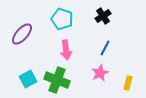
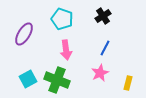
purple ellipse: moved 2 px right; rotated 10 degrees counterclockwise
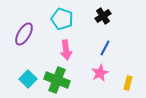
cyan square: rotated 18 degrees counterclockwise
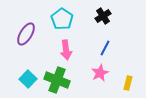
cyan pentagon: rotated 15 degrees clockwise
purple ellipse: moved 2 px right
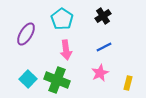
blue line: moved 1 px left, 1 px up; rotated 35 degrees clockwise
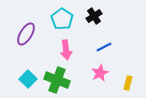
black cross: moved 9 px left
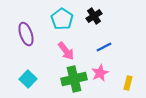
purple ellipse: rotated 50 degrees counterclockwise
pink arrow: moved 1 px down; rotated 30 degrees counterclockwise
green cross: moved 17 px right, 1 px up; rotated 35 degrees counterclockwise
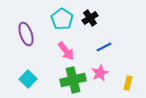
black cross: moved 4 px left, 2 px down
green cross: moved 1 px left, 1 px down
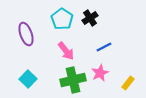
yellow rectangle: rotated 24 degrees clockwise
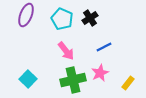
cyan pentagon: rotated 10 degrees counterclockwise
purple ellipse: moved 19 px up; rotated 40 degrees clockwise
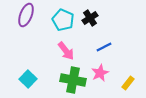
cyan pentagon: moved 1 px right, 1 px down
green cross: rotated 25 degrees clockwise
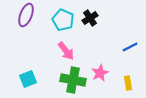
blue line: moved 26 px right
cyan square: rotated 24 degrees clockwise
yellow rectangle: rotated 48 degrees counterclockwise
